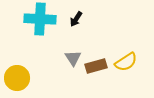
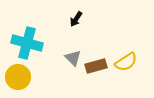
cyan cross: moved 13 px left, 24 px down; rotated 12 degrees clockwise
gray triangle: rotated 12 degrees counterclockwise
yellow circle: moved 1 px right, 1 px up
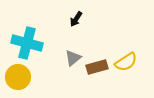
gray triangle: rotated 36 degrees clockwise
brown rectangle: moved 1 px right, 1 px down
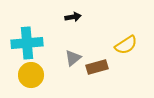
black arrow: moved 3 px left, 2 px up; rotated 133 degrees counterclockwise
cyan cross: rotated 20 degrees counterclockwise
yellow semicircle: moved 17 px up
yellow circle: moved 13 px right, 2 px up
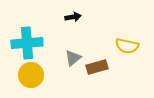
yellow semicircle: moved 1 px right, 1 px down; rotated 45 degrees clockwise
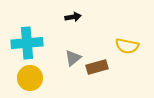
yellow circle: moved 1 px left, 3 px down
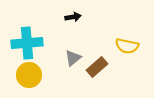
brown rectangle: rotated 25 degrees counterclockwise
yellow circle: moved 1 px left, 3 px up
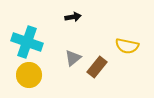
cyan cross: moved 1 px up; rotated 24 degrees clockwise
brown rectangle: rotated 10 degrees counterclockwise
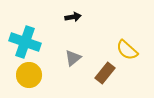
cyan cross: moved 2 px left
yellow semicircle: moved 4 px down; rotated 30 degrees clockwise
brown rectangle: moved 8 px right, 6 px down
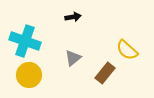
cyan cross: moved 1 px up
